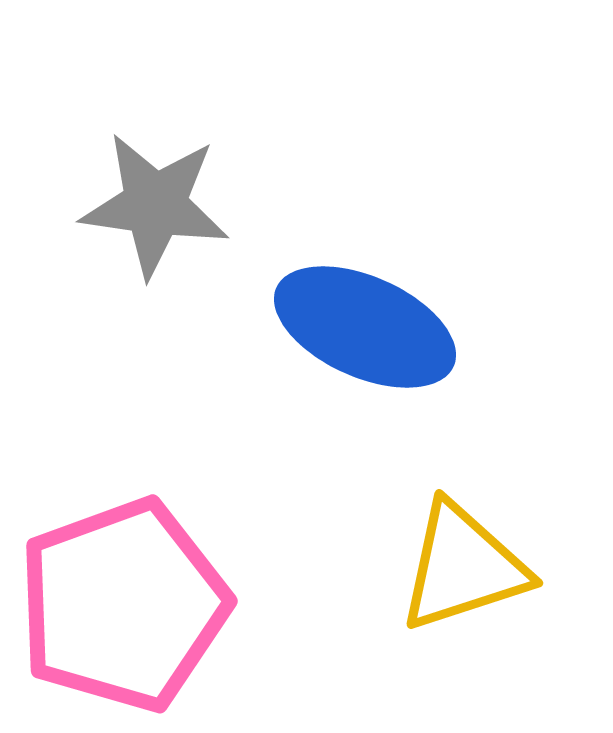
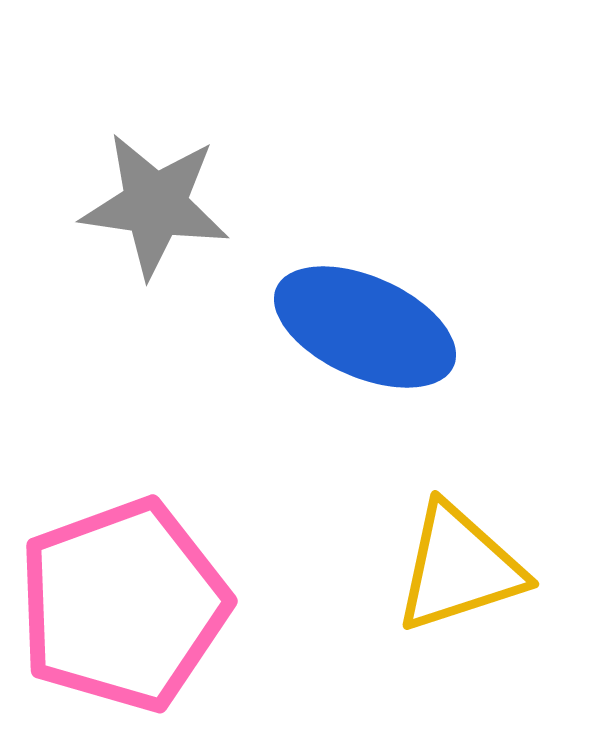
yellow triangle: moved 4 px left, 1 px down
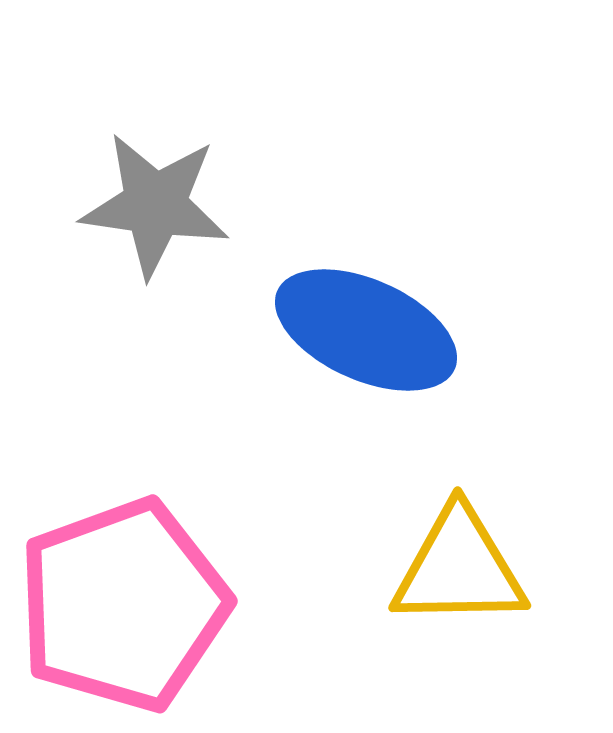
blue ellipse: moved 1 px right, 3 px down
yellow triangle: rotated 17 degrees clockwise
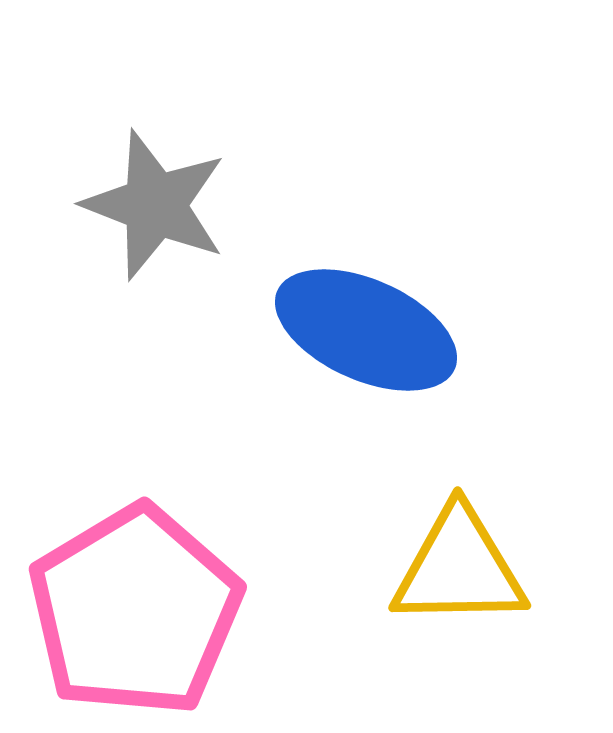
gray star: rotated 13 degrees clockwise
pink pentagon: moved 12 px right, 6 px down; rotated 11 degrees counterclockwise
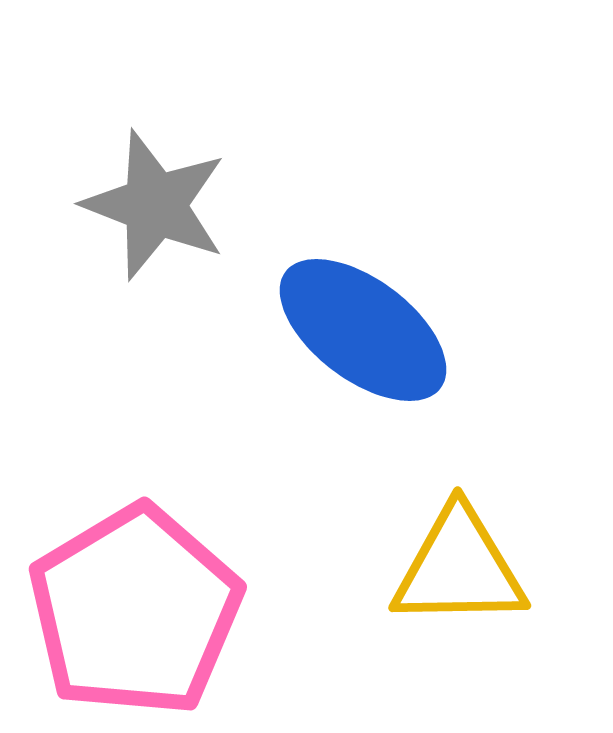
blue ellipse: moved 3 px left; rotated 13 degrees clockwise
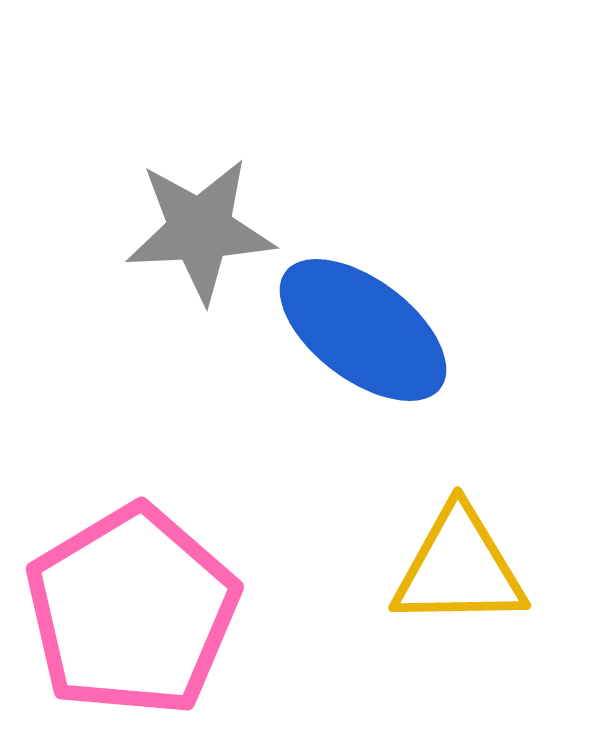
gray star: moved 45 px right, 25 px down; rotated 24 degrees counterclockwise
pink pentagon: moved 3 px left
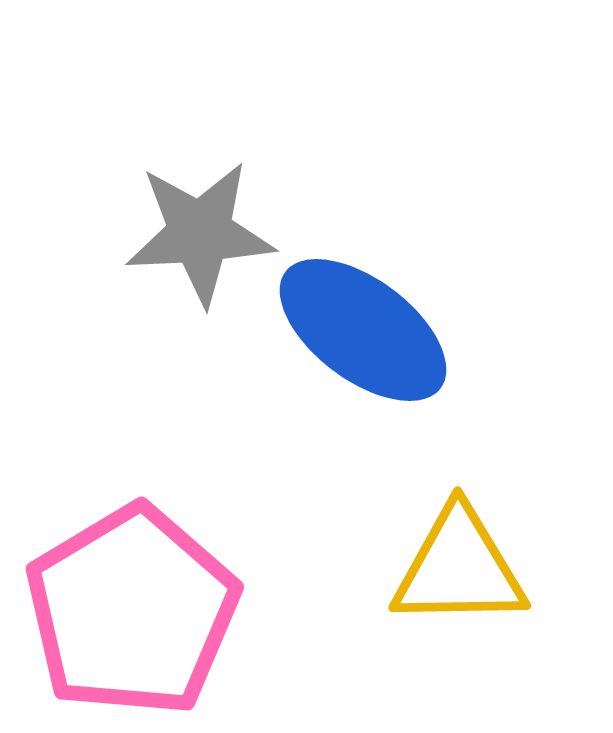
gray star: moved 3 px down
